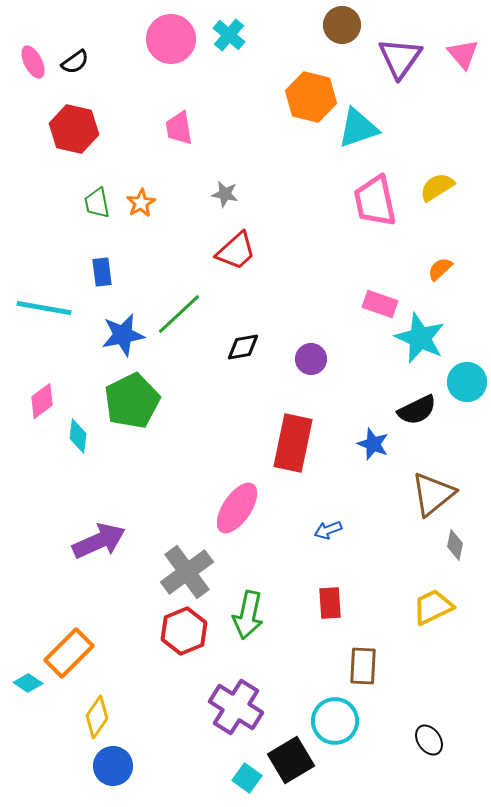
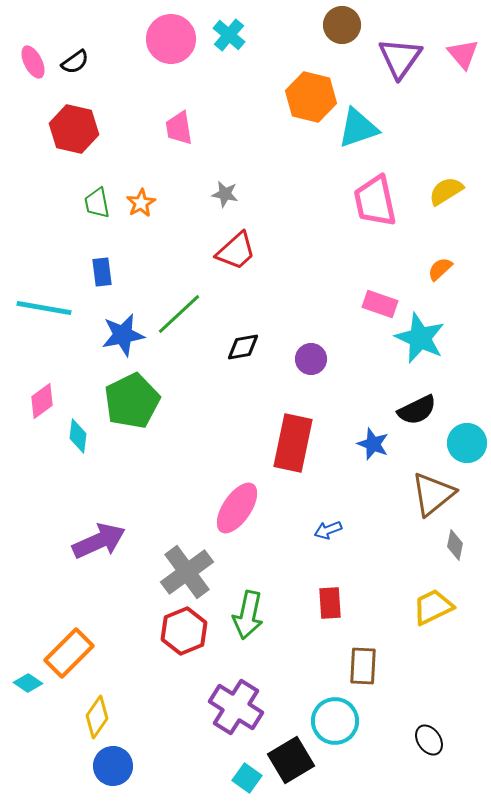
yellow semicircle at (437, 187): moved 9 px right, 4 px down
cyan circle at (467, 382): moved 61 px down
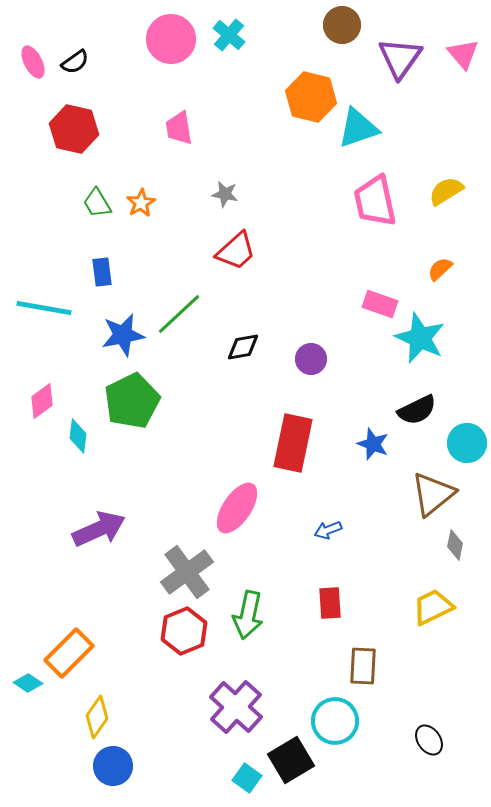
green trapezoid at (97, 203): rotated 20 degrees counterclockwise
purple arrow at (99, 541): moved 12 px up
purple cross at (236, 707): rotated 10 degrees clockwise
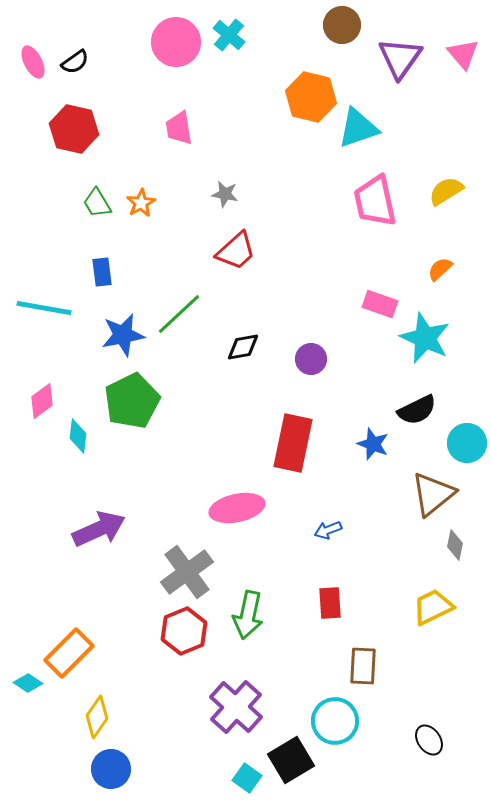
pink circle at (171, 39): moved 5 px right, 3 px down
cyan star at (420, 338): moved 5 px right
pink ellipse at (237, 508): rotated 44 degrees clockwise
blue circle at (113, 766): moved 2 px left, 3 px down
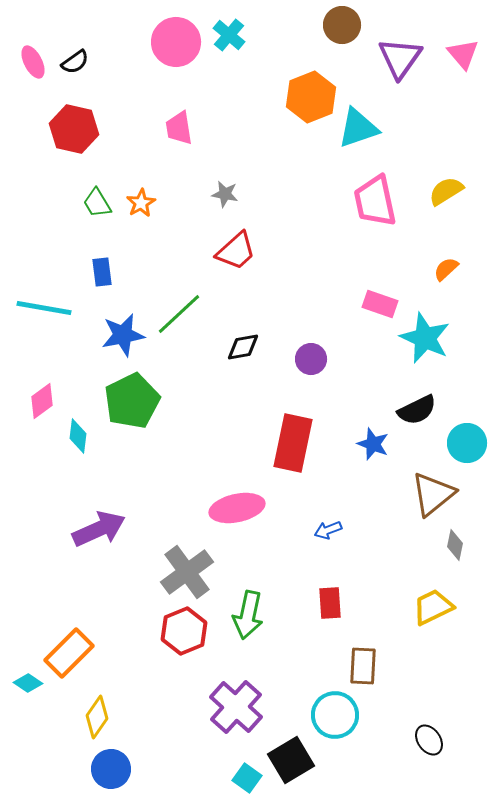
orange hexagon at (311, 97): rotated 24 degrees clockwise
orange semicircle at (440, 269): moved 6 px right
cyan circle at (335, 721): moved 6 px up
